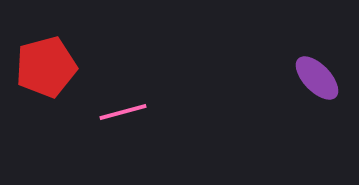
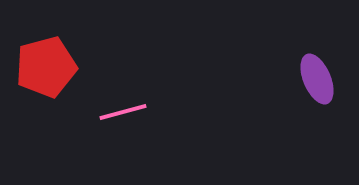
purple ellipse: moved 1 px down; rotated 21 degrees clockwise
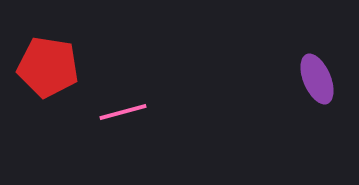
red pentagon: moved 2 px right; rotated 24 degrees clockwise
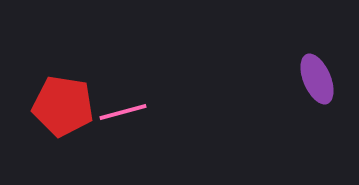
red pentagon: moved 15 px right, 39 px down
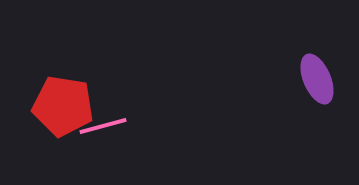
pink line: moved 20 px left, 14 px down
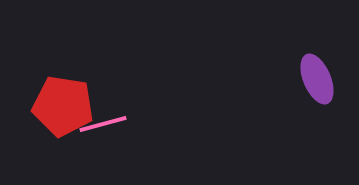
pink line: moved 2 px up
